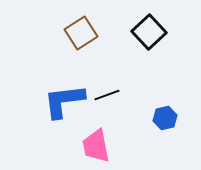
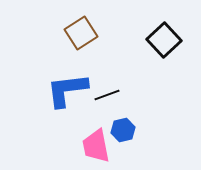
black square: moved 15 px right, 8 px down
blue L-shape: moved 3 px right, 11 px up
blue hexagon: moved 42 px left, 12 px down
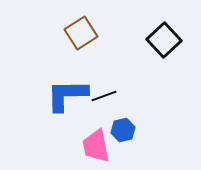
blue L-shape: moved 5 px down; rotated 6 degrees clockwise
black line: moved 3 px left, 1 px down
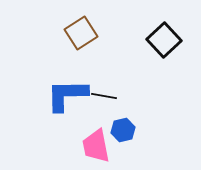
black line: rotated 30 degrees clockwise
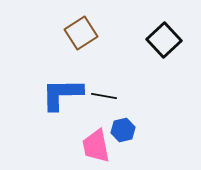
blue L-shape: moved 5 px left, 1 px up
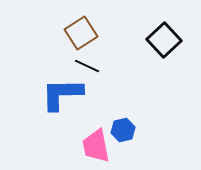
black line: moved 17 px left, 30 px up; rotated 15 degrees clockwise
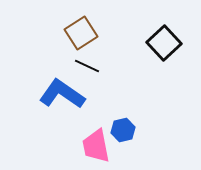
black square: moved 3 px down
blue L-shape: rotated 36 degrees clockwise
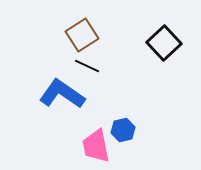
brown square: moved 1 px right, 2 px down
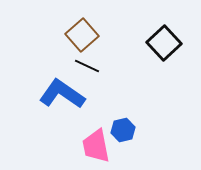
brown square: rotated 8 degrees counterclockwise
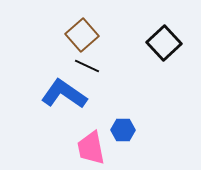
blue L-shape: moved 2 px right
blue hexagon: rotated 15 degrees clockwise
pink trapezoid: moved 5 px left, 2 px down
